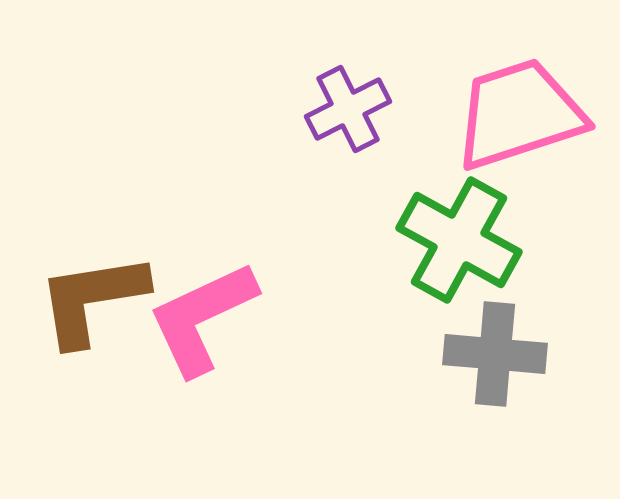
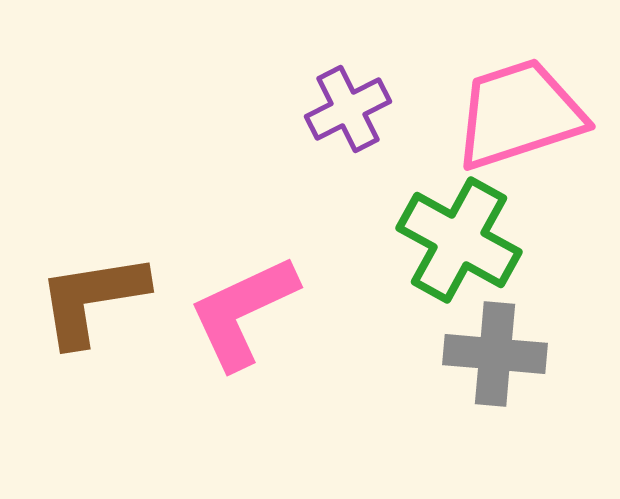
pink L-shape: moved 41 px right, 6 px up
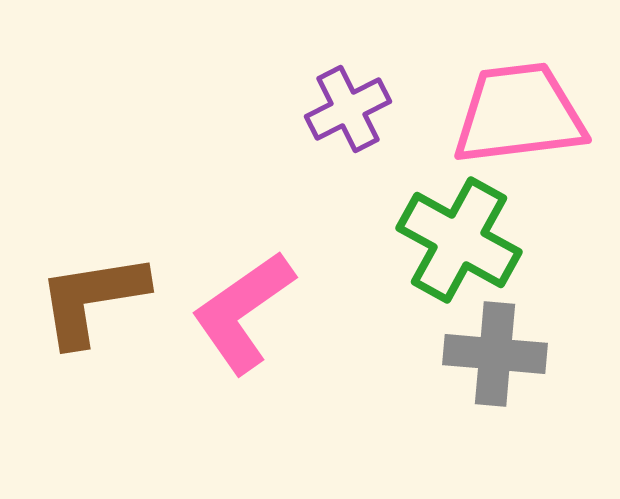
pink trapezoid: rotated 11 degrees clockwise
pink L-shape: rotated 10 degrees counterclockwise
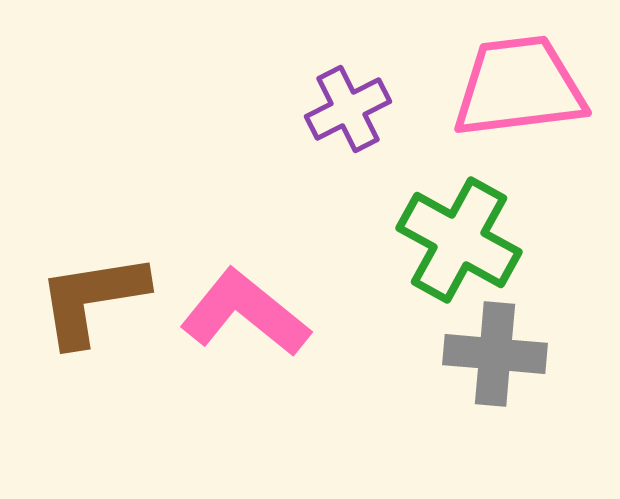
pink trapezoid: moved 27 px up
pink L-shape: moved 2 px right, 1 px down; rotated 74 degrees clockwise
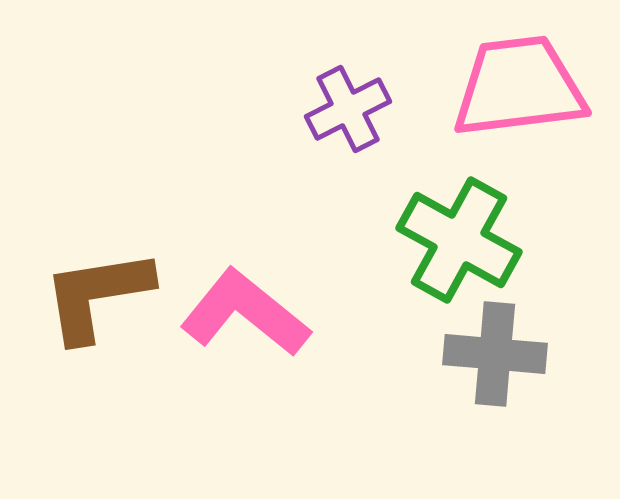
brown L-shape: moved 5 px right, 4 px up
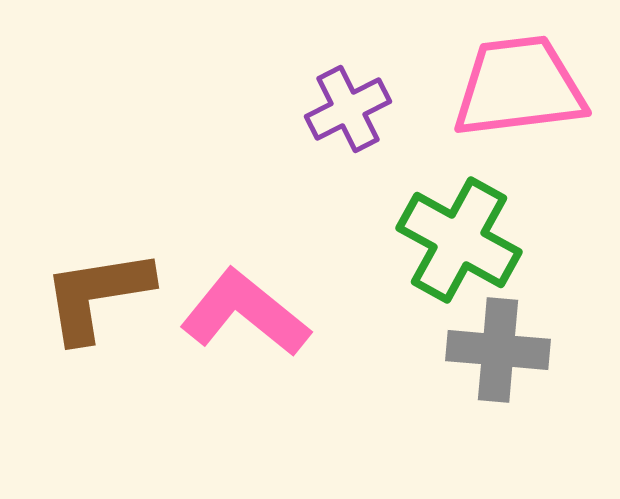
gray cross: moved 3 px right, 4 px up
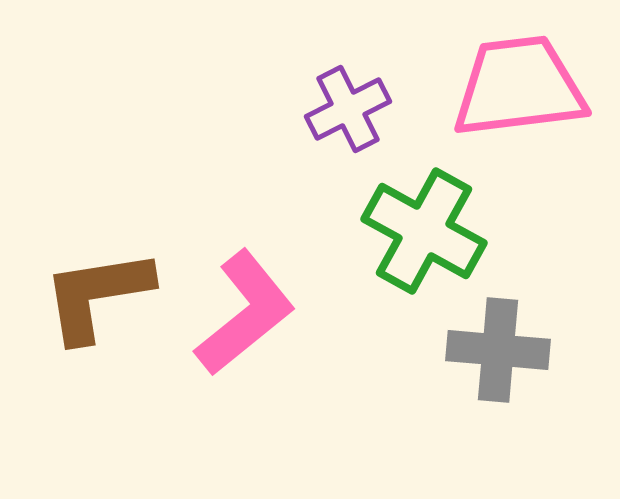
green cross: moved 35 px left, 9 px up
pink L-shape: rotated 102 degrees clockwise
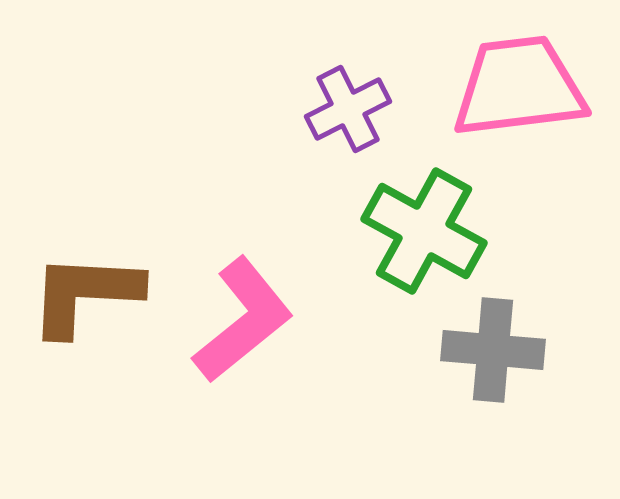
brown L-shape: moved 12 px left, 1 px up; rotated 12 degrees clockwise
pink L-shape: moved 2 px left, 7 px down
gray cross: moved 5 px left
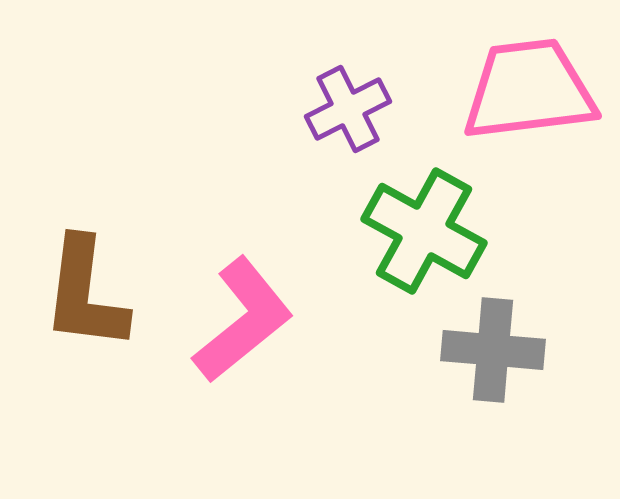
pink trapezoid: moved 10 px right, 3 px down
brown L-shape: rotated 86 degrees counterclockwise
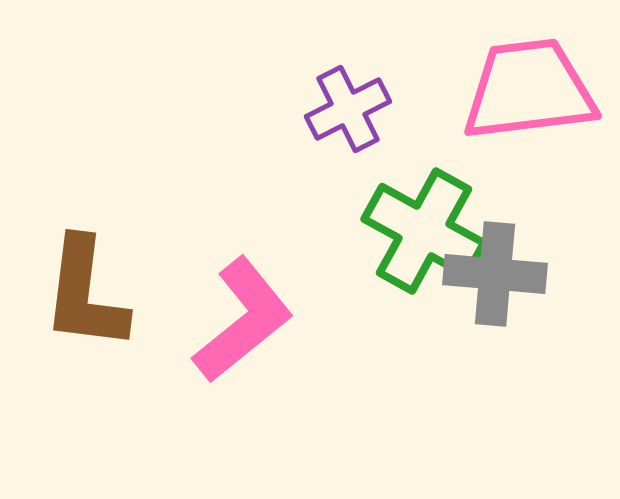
gray cross: moved 2 px right, 76 px up
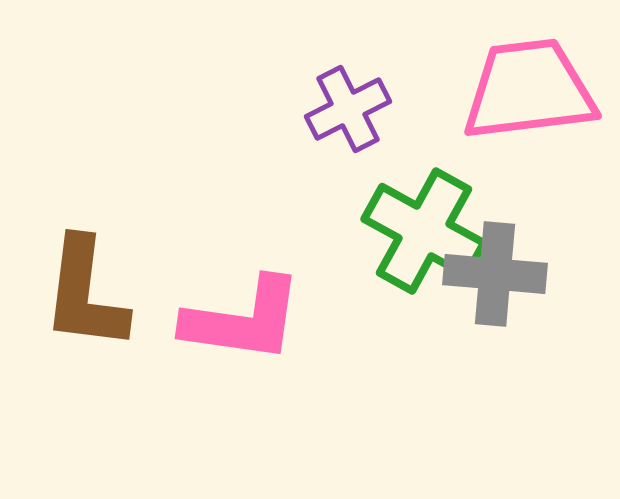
pink L-shape: rotated 47 degrees clockwise
